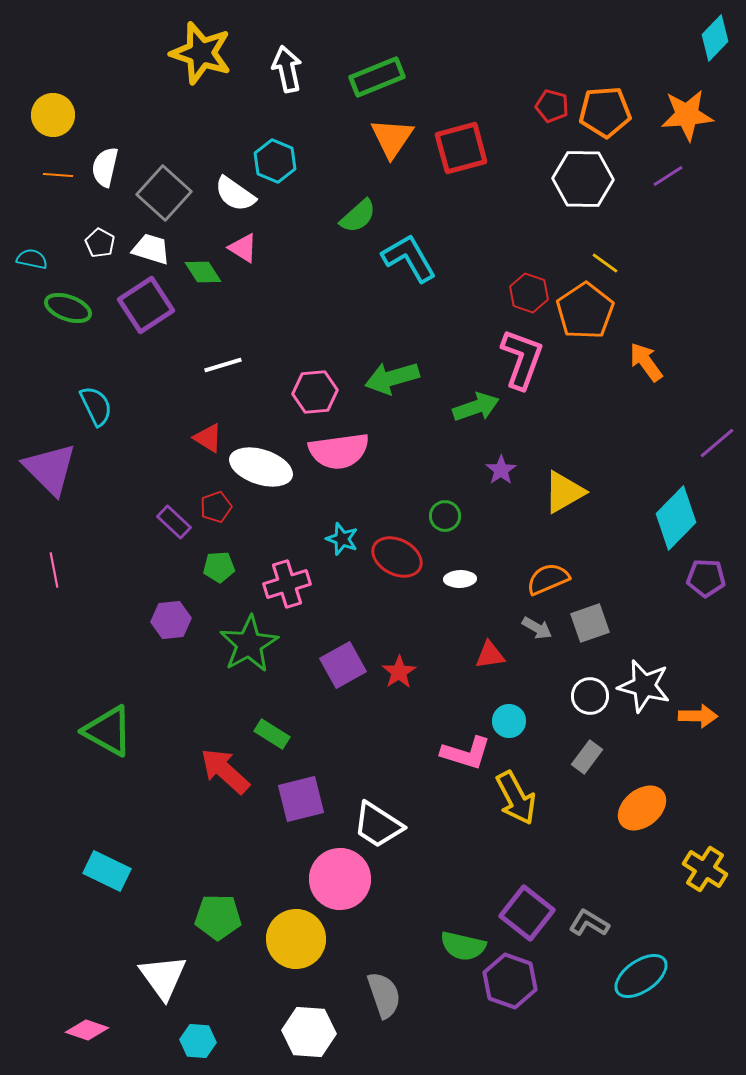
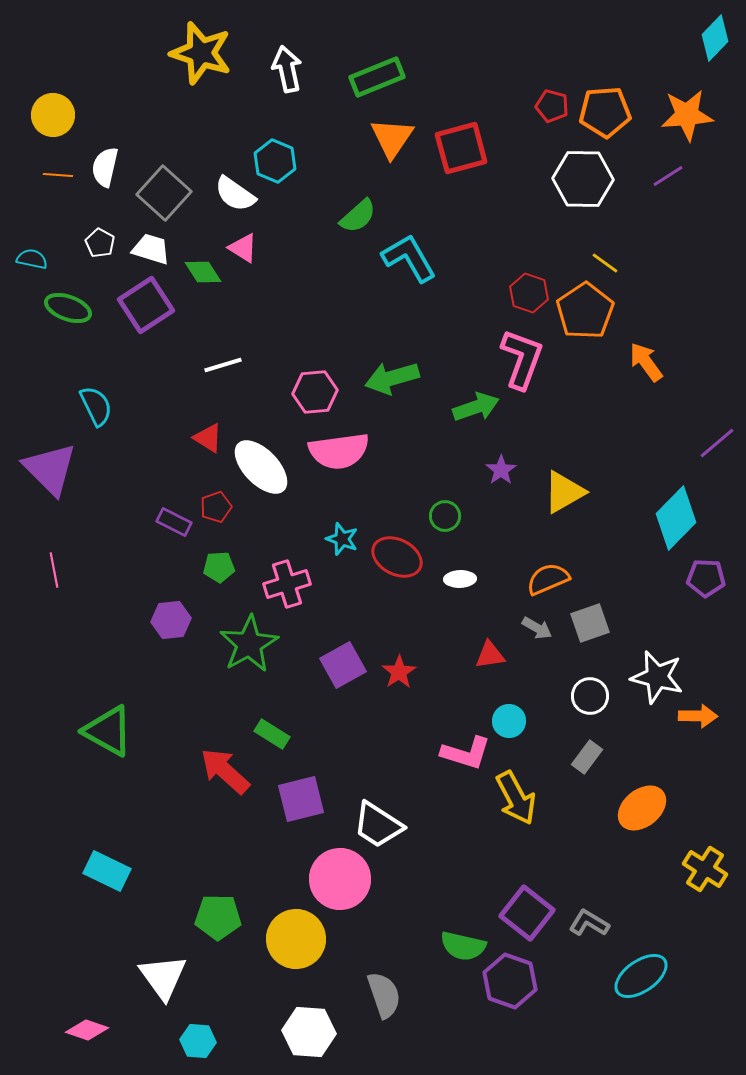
white ellipse at (261, 467): rotated 28 degrees clockwise
purple rectangle at (174, 522): rotated 16 degrees counterclockwise
white star at (644, 686): moved 13 px right, 9 px up
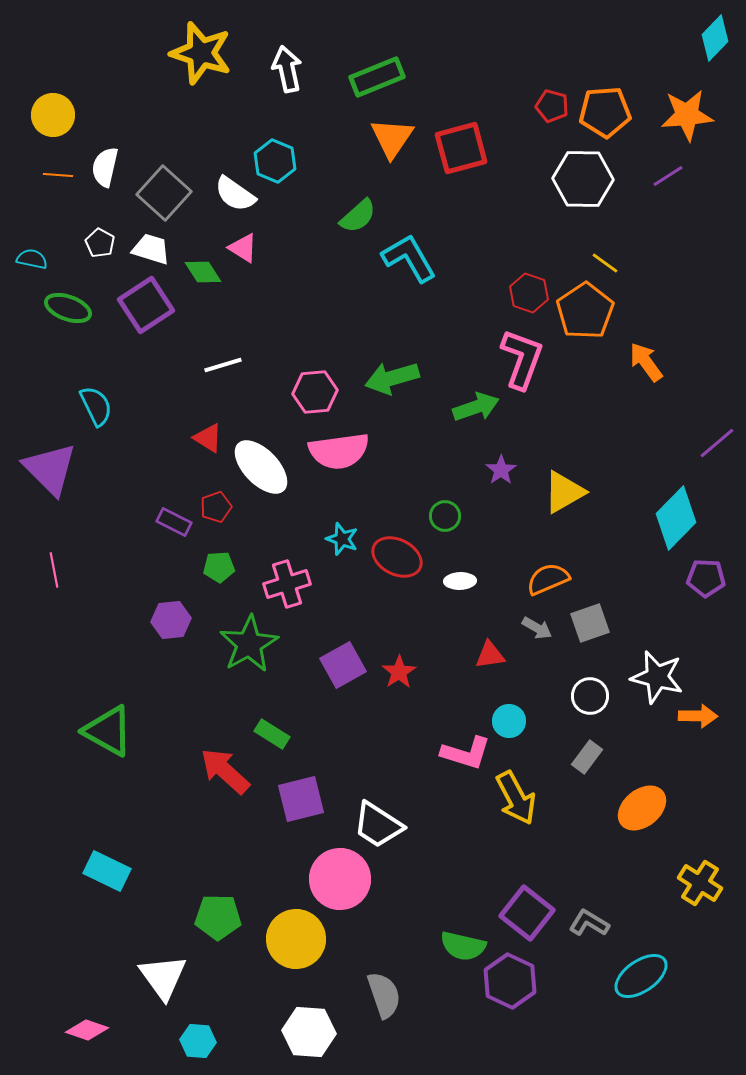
white ellipse at (460, 579): moved 2 px down
yellow cross at (705, 869): moved 5 px left, 14 px down
purple hexagon at (510, 981): rotated 6 degrees clockwise
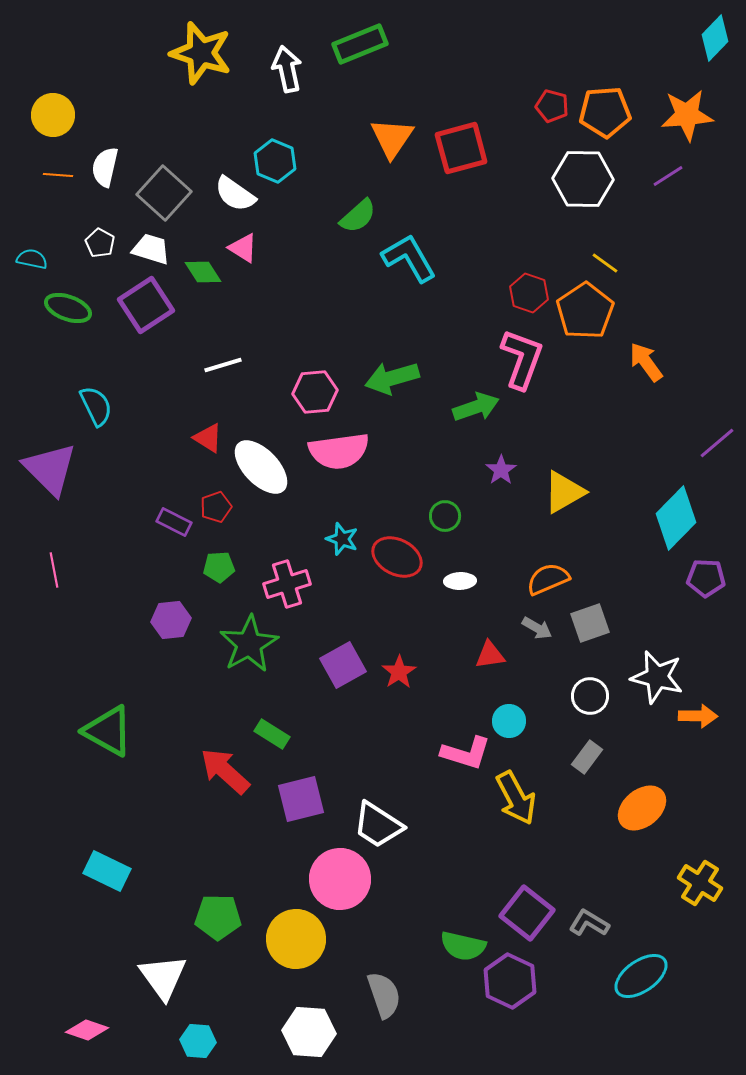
green rectangle at (377, 77): moved 17 px left, 33 px up
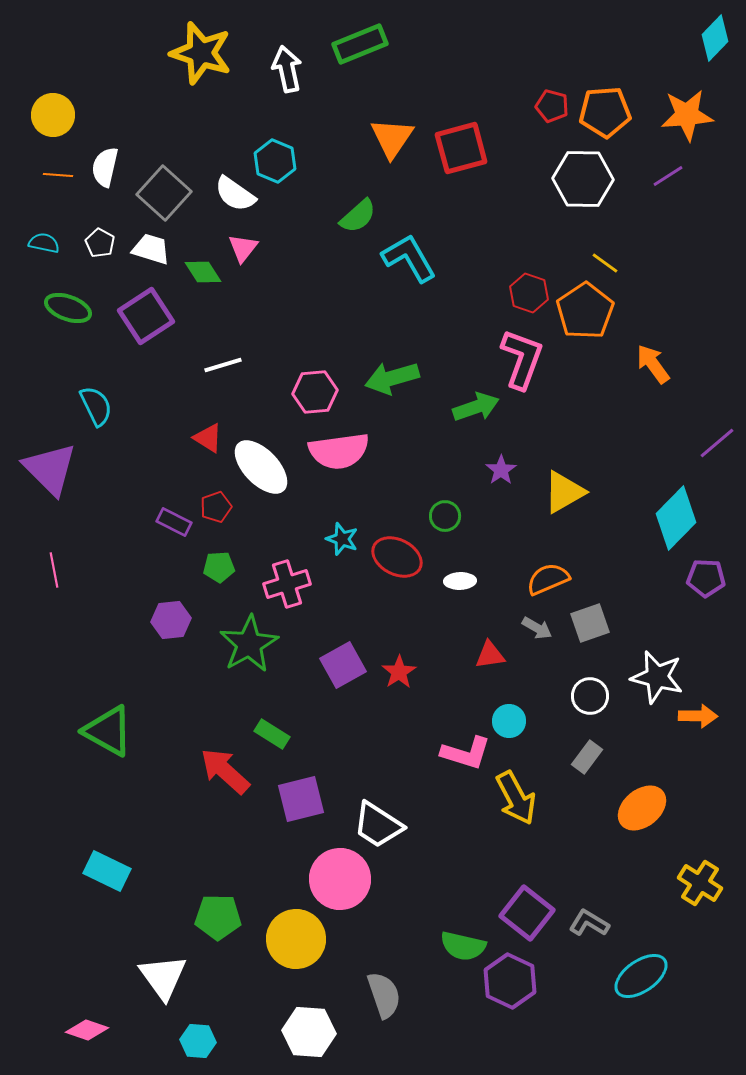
pink triangle at (243, 248): rotated 36 degrees clockwise
cyan semicircle at (32, 259): moved 12 px right, 16 px up
purple square at (146, 305): moved 11 px down
orange arrow at (646, 362): moved 7 px right, 2 px down
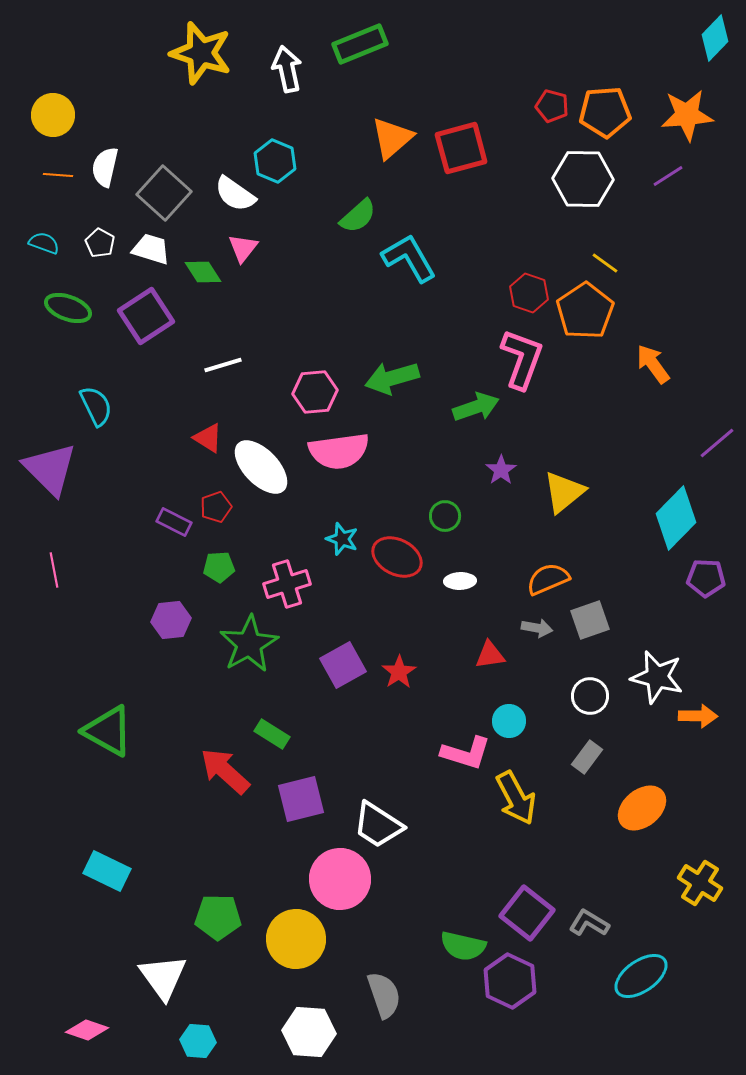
orange triangle at (392, 138): rotated 15 degrees clockwise
cyan semicircle at (44, 243): rotated 8 degrees clockwise
yellow triangle at (564, 492): rotated 9 degrees counterclockwise
gray square at (590, 623): moved 3 px up
gray arrow at (537, 628): rotated 20 degrees counterclockwise
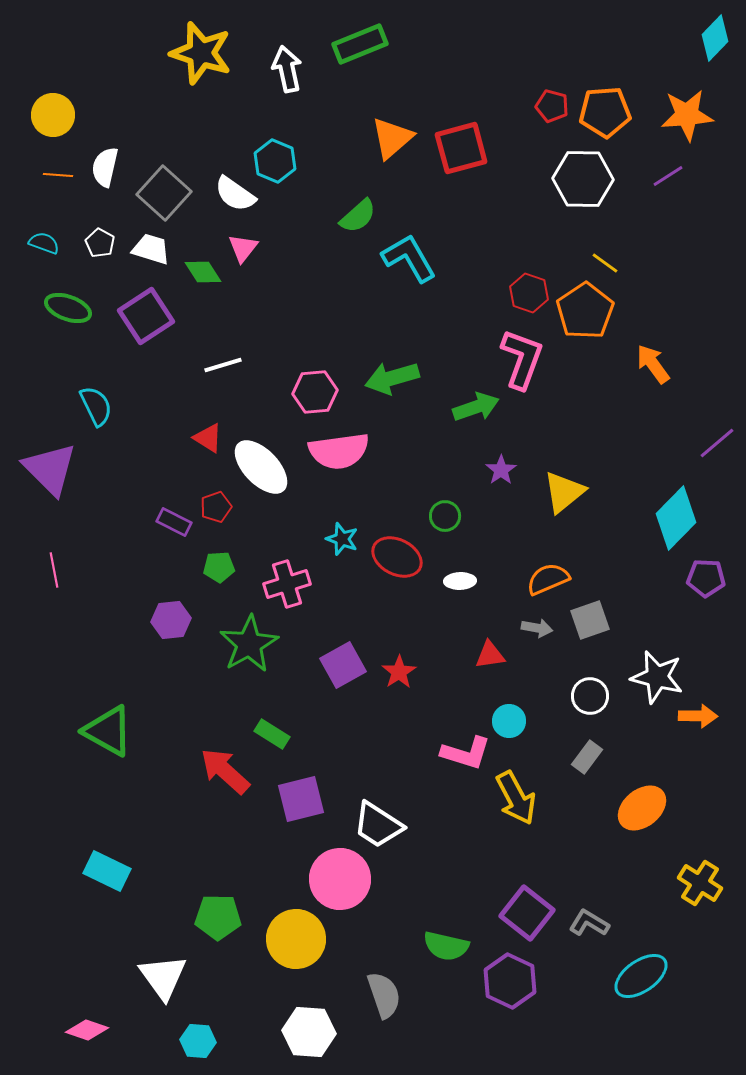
green semicircle at (463, 946): moved 17 px left
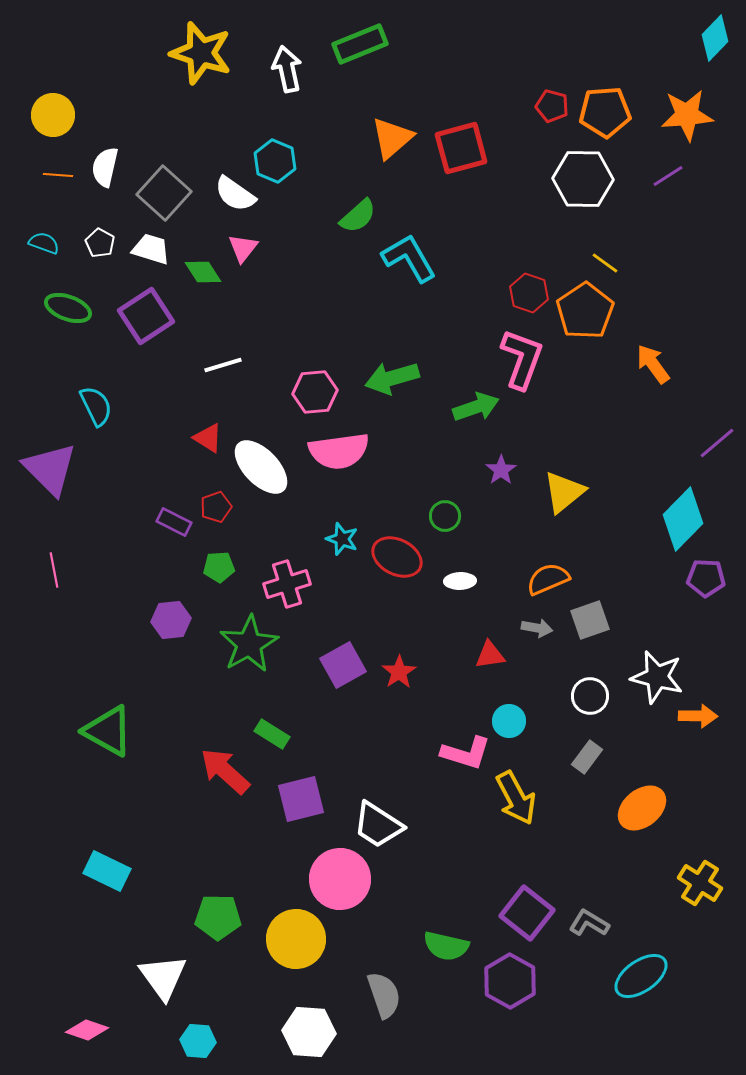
cyan diamond at (676, 518): moved 7 px right, 1 px down
purple hexagon at (510, 981): rotated 4 degrees clockwise
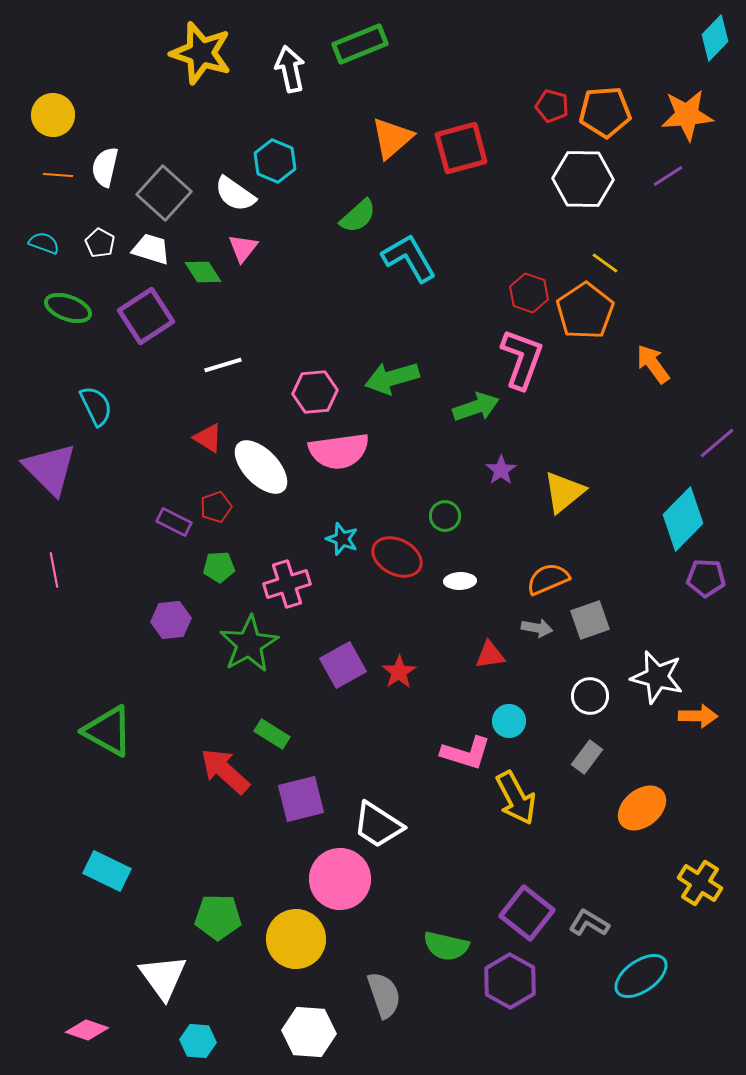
white arrow at (287, 69): moved 3 px right
